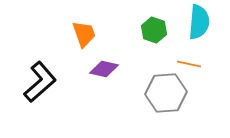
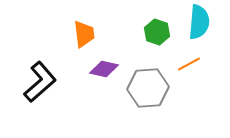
green hexagon: moved 3 px right, 2 px down
orange trapezoid: rotated 12 degrees clockwise
orange line: rotated 40 degrees counterclockwise
gray hexagon: moved 18 px left, 5 px up
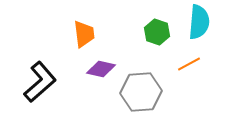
purple diamond: moved 3 px left
gray hexagon: moved 7 px left, 4 px down
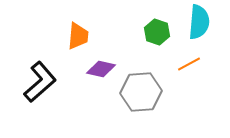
orange trapezoid: moved 6 px left, 2 px down; rotated 12 degrees clockwise
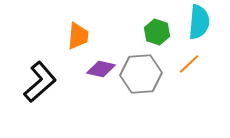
orange line: rotated 15 degrees counterclockwise
gray hexagon: moved 18 px up
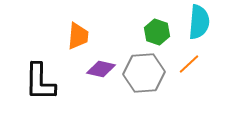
gray hexagon: moved 3 px right, 1 px up
black L-shape: rotated 132 degrees clockwise
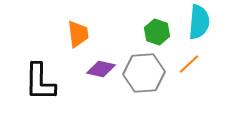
orange trapezoid: moved 2 px up; rotated 12 degrees counterclockwise
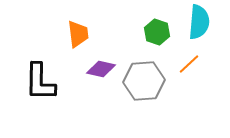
gray hexagon: moved 8 px down
